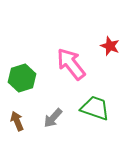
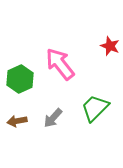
pink arrow: moved 11 px left
green hexagon: moved 2 px left, 1 px down; rotated 8 degrees counterclockwise
green trapezoid: rotated 64 degrees counterclockwise
brown arrow: rotated 78 degrees counterclockwise
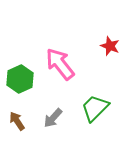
brown arrow: rotated 66 degrees clockwise
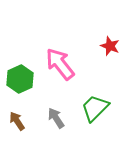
gray arrow: moved 3 px right; rotated 105 degrees clockwise
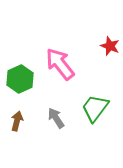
green trapezoid: rotated 8 degrees counterclockwise
brown arrow: rotated 48 degrees clockwise
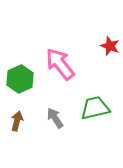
green trapezoid: rotated 40 degrees clockwise
gray arrow: moved 1 px left
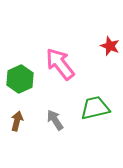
gray arrow: moved 2 px down
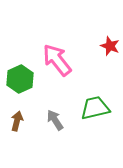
pink arrow: moved 3 px left, 4 px up
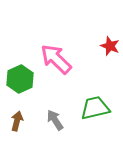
pink arrow: moved 1 px left, 1 px up; rotated 8 degrees counterclockwise
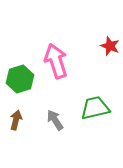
pink arrow: moved 2 px down; rotated 28 degrees clockwise
green hexagon: rotated 8 degrees clockwise
brown arrow: moved 1 px left, 1 px up
